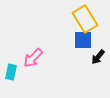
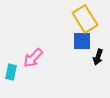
blue square: moved 1 px left, 1 px down
black arrow: rotated 21 degrees counterclockwise
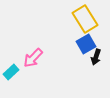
blue square: moved 4 px right, 3 px down; rotated 30 degrees counterclockwise
black arrow: moved 2 px left
cyan rectangle: rotated 35 degrees clockwise
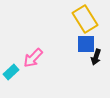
blue square: rotated 30 degrees clockwise
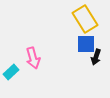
pink arrow: rotated 60 degrees counterclockwise
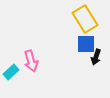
pink arrow: moved 2 px left, 3 px down
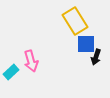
yellow rectangle: moved 10 px left, 2 px down
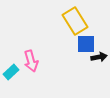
black arrow: moved 3 px right; rotated 119 degrees counterclockwise
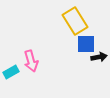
cyan rectangle: rotated 14 degrees clockwise
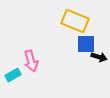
yellow rectangle: rotated 36 degrees counterclockwise
black arrow: rotated 28 degrees clockwise
cyan rectangle: moved 2 px right, 3 px down
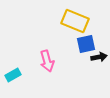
blue square: rotated 12 degrees counterclockwise
black arrow: rotated 28 degrees counterclockwise
pink arrow: moved 16 px right
